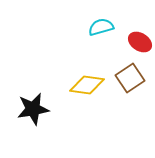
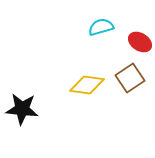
black star: moved 11 px left; rotated 16 degrees clockwise
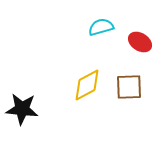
brown square: moved 1 px left, 9 px down; rotated 32 degrees clockwise
yellow diamond: rotated 36 degrees counterclockwise
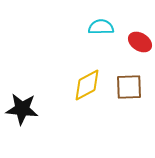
cyan semicircle: rotated 15 degrees clockwise
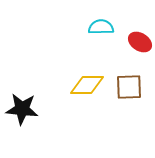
yellow diamond: rotated 28 degrees clockwise
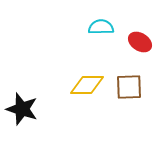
black star: rotated 12 degrees clockwise
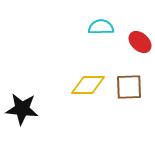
red ellipse: rotated 10 degrees clockwise
yellow diamond: moved 1 px right
black star: rotated 12 degrees counterclockwise
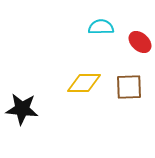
yellow diamond: moved 4 px left, 2 px up
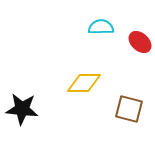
brown square: moved 22 px down; rotated 16 degrees clockwise
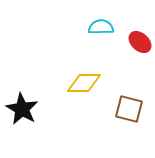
black star: rotated 24 degrees clockwise
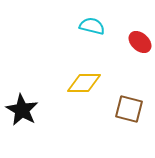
cyan semicircle: moved 9 px left, 1 px up; rotated 15 degrees clockwise
black star: moved 1 px down
